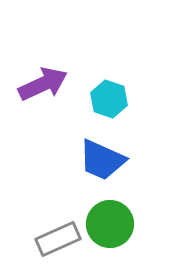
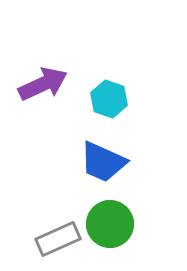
blue trapezoid: moved 1 px right, 2 px down
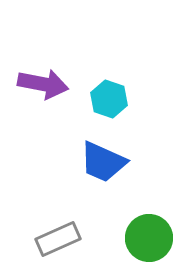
purple arrow: rotated 36 degrees clockwise
green circle: moved 39 px right, 14 px down
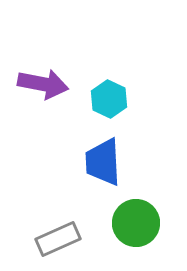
cyan hexagon: rotated 6 degrees clockwise
blue trapezoid: rotated 63 degrees clockwise
green circle: moved 13 px left, 15 px up
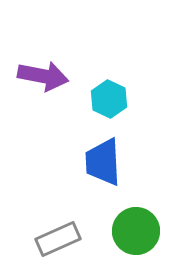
purple arrow: moved 8 px up
green circle: moved 8 px down
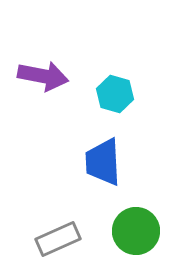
cyan hexagon: moved 6 px right, 5 px up; rotated 9 degrees counterclockwise
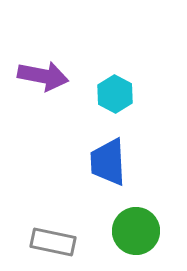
cyan hexagon: rotated 12 degrees clockwise
blue trapezoid: moved 5 px right
gray rectangle: moved 5 px left, 3 px down; rotated 36 degrees clockwise
